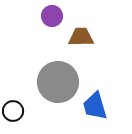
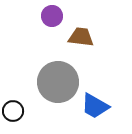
brown trapezoid: rotated 8 degrees clockwise
blue trapezoid: rotated 44 degrees counterclockwise
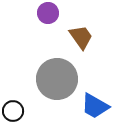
purple circle: moved 4 px left, 3 px up
brown trapezoid: rotated 48 degrees clockwise
gray circle: moved 1 px left, 3 px up
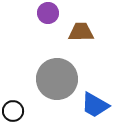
brown trapezoid: moved 5 px up; rotated 56 degrees counterclockwise
blue trapezoid: moved 1 px up
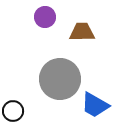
purple circle: moved 3 px left, 4 px down
brown trapezoid: moved 1 px right
gray circle: moved 3 px right
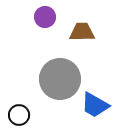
black circle: moved 6 px right, 4 px down
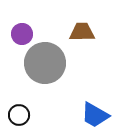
purple circle: moved 23 px left, 17 px down
gray circle: moved 15 px left, 16 px up
blue trapezoid: moved 10 px down
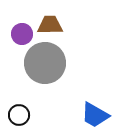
brown trapezoid: moved 32 px left, 7 px up
